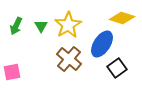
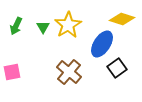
yellow diamond: moved 1 px down
green triangle: moved 2 px right, 1 px down
brown cross: moved 13 px down
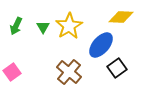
yellow diamond: moved 1 px left, 2 px up; rotated 15 degrees counterclockwise
yellow star: moved 1 px right, 1 px down
blue ellipse: moved 1 px left, 1 px down; rotated 8 degrees clockwise
pink square: rotated 24 degrees counterclockwise
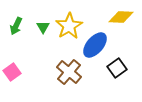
blue ellipse: moved 6 px left
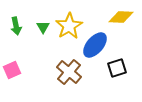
green arrow: rotated 36 degrees counterclockwise
black square: rotated 18 degrees clockwise
pink square: moved 2 px up; rotated 12 degrees clockwise
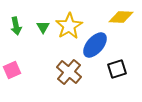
black square: moved 1 px down
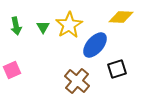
yellow star: moved 1 px up
brown cross: moved 8 px right, 9 px down
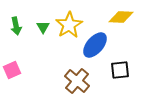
black square: moved 3 px right, 1 px down; rotated 12 degrees clockwise
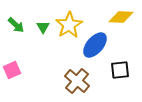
green arrow: moved 1 px up; rotated 36 degrees counterclockwise
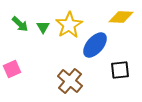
green arrow: moved 4 px right, 1 px up
pink square: moved 1 px up
brown cross: moved 7 px left
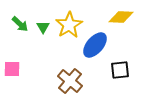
pink square: rotated 24 degrees clockwise
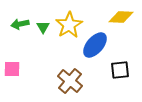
green arrow: rotated 126 degrees clockwise
